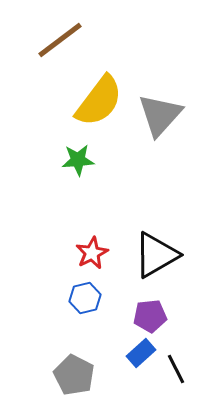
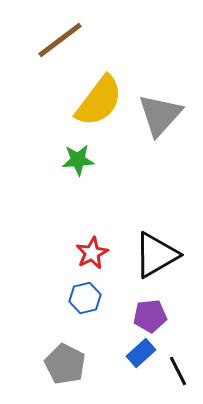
black line: moved 2 px right, 2 px down
gray pentagon: moved 9 px left, 11 px up
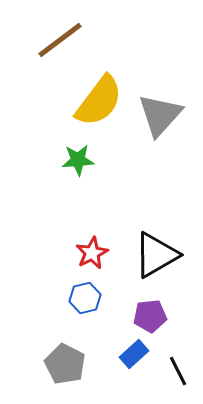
blue rectangle: moved 7 px left, 1 px down
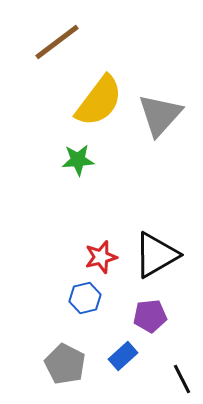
brown line: moved 3 px left, 2 px down
red star: moved 9 px right, 4 px down; rotated 12 degrees clockwise
blue rectangle: moved 11 px left, 2 px down
black line: moved 4 px right, 8 px down
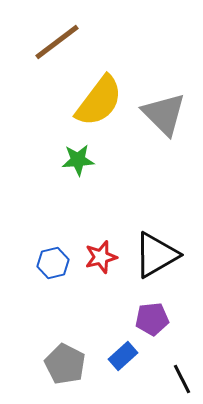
gray triangle: moved 4 px right, 1 px up; rotated 27 degrees counterclockwise
blue hexagon: moved 32 px left, 35 px up
purple pentagon: moved 2 px right, 3 px down
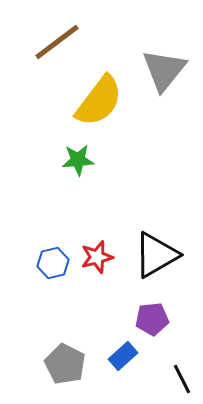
gray triangle: moved 44 px up; rotated 24 degrees clockwise
red star: moved 4 px left
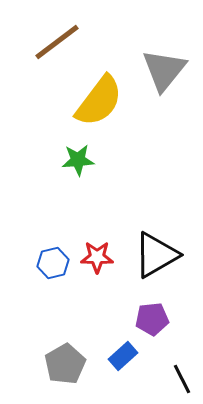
red star: rotated 16 degrees clockwise
gray pentagon: rotated 15 degrees clockwise
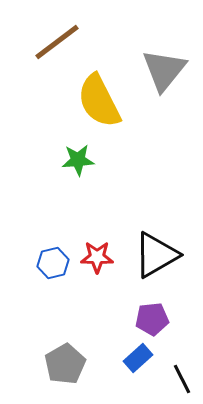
yellow semicircle: rotated 116 degrees clockwise
blue rectangle: moved 15 px right, 2 px down
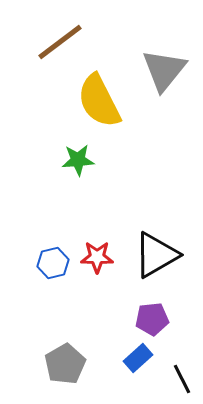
brown line: moved 3 px right
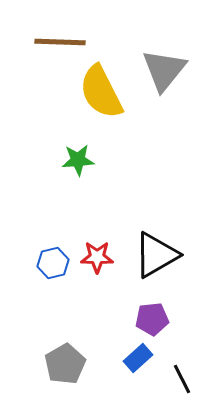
brown line: rotated 39 degrees clockwise
yellow semicircle: moved 2 px right, 9 px up
